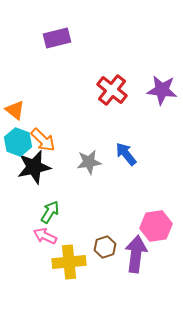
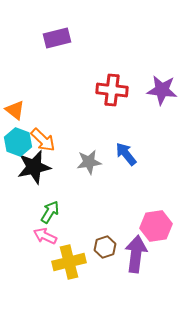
red cross: rotated 32 degrees counterclockwise
yellow cross: rotated 8 degrees counterclockwise
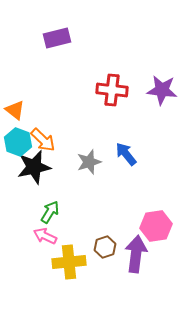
gray star: rotated 10 degrees counterclockwise
yellow cross: rotated 8 degrees clockwise
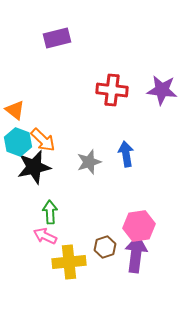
blue arrow: rotated 30 degrees clockwise
green arrow: rotated 35 degrees counterclockwise
pink hexagon: moved 17 px left
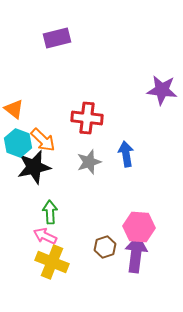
red cross: moved 25 px left, 28 px down
orange triangle: moved 1 px left, 1 px up
cyan hexagon: moved 1 px down
pink hexagon: moved 1 px down; rotated 12 degrees clockwise
yellow cross: moved 17 px left; rotated 28 degrees clockwise
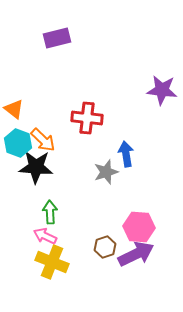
gray star: moved 17 px right, 10 px down
black star: moved 2 px right; rotated 16 degrees clockwise
purple arrow: rotated 57 degrees clockwise
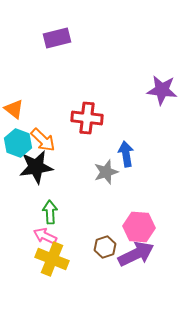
black star: rotated 12 degrees counterclockwise
yellow cross: moved 3 px up
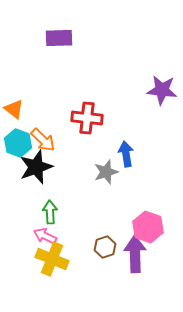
purple rectangle: moved 2 px right; rotated 12 degrees clockwise
black star: rotated 12 degrees counterclockwise
pink hexagon: moved 9 px right; rotated 16 degrees clockwise
purple arrow: moved 1 px left; rotated 66 degrees counterclockwise
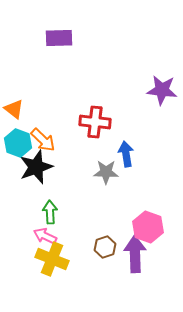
red cross: moved 8 px right, 4 px down
gray star: rotated 20 degrees clockwise
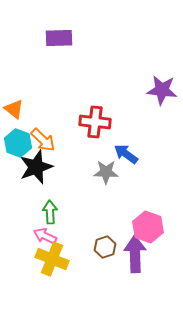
blue arrow: rotated 45 degrees counterclockwise
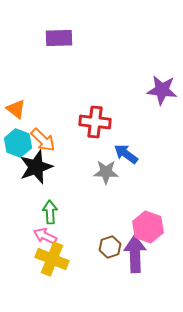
orange triangle: moved 2 px right
brown hexagon: moved 5 px right
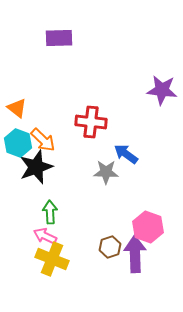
orange triangle: moved 1 px right, 1 px up
red cross: moved 4 px left
